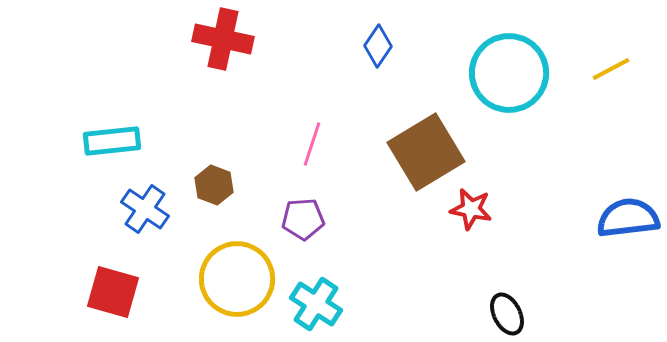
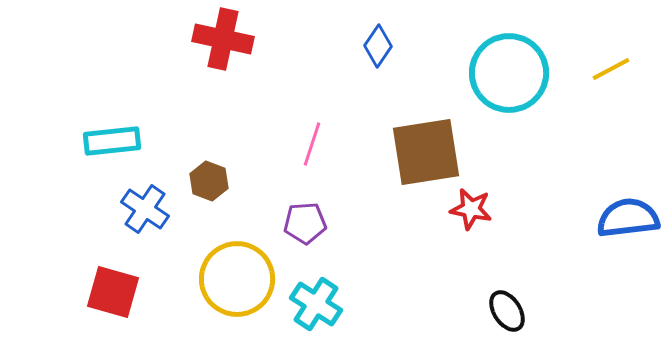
brown square: rotated 22 degrees clockwise
brown hexagon: moved 5 px left, 4 px up
purple pentagon: moved 2 px right, 4 px down
black ellipse: moved 3 px up; rotated 6 degrees counterclockwise
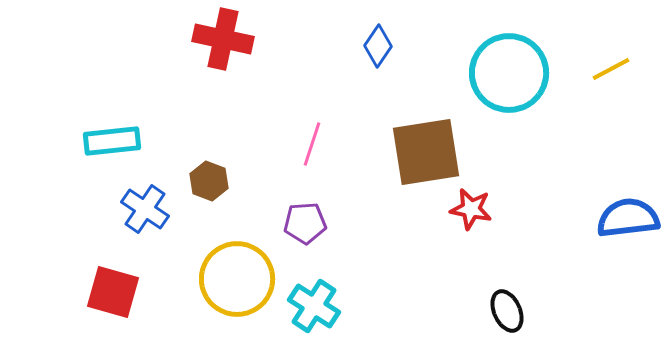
cyan cross: moved 2 px left, 2 px down
black ellipse: rotated 9 degrees clockwise
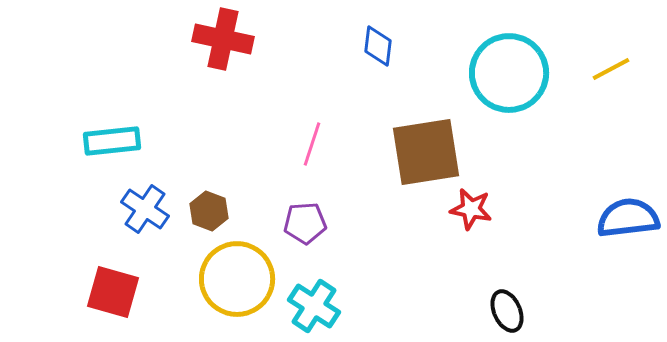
blue diamond: rotated 27 degrees counterclockwise
brown hexagon: moved 30 px down
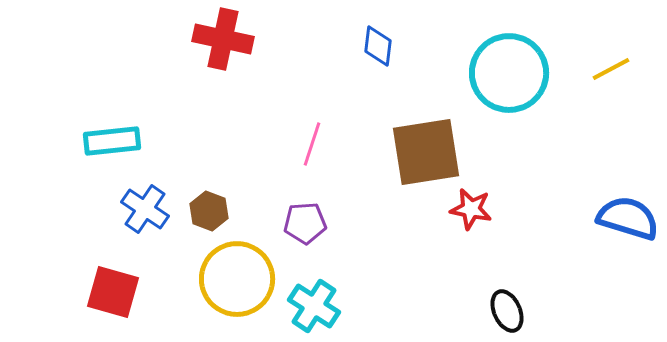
blue semicircle: rotated 24 degrees clockwise
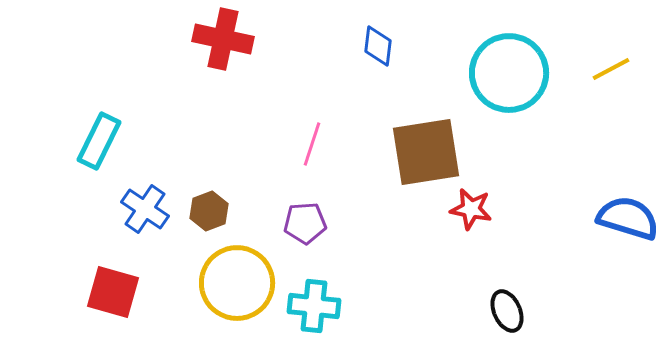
cyan rectangle: moved 13 px left; rotated 58 degrees counterclockwise
brown hexagon: rotated 18 degrees clockwise
yellow circle: moved 4 px down
cyan cross: rotated 27 degrees counterclockwise
